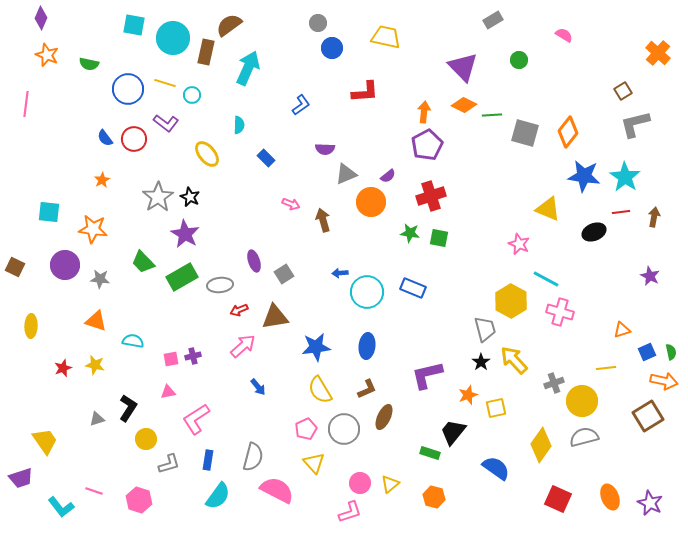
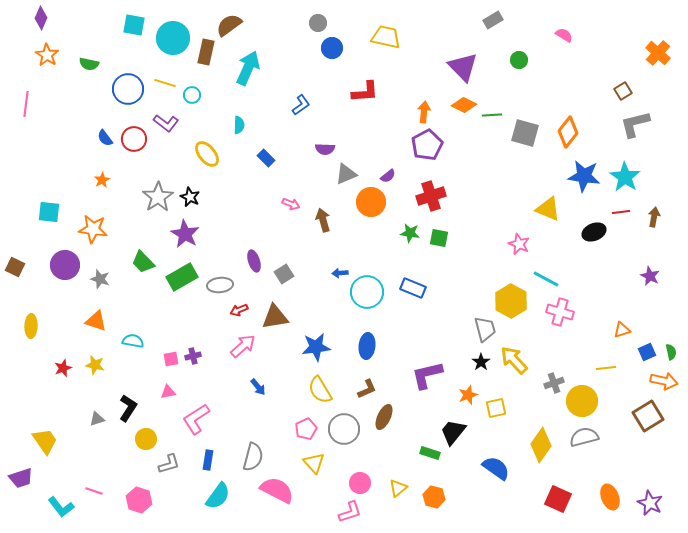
orange star at (47, 55): rotated 10 degrees clockwise
gray star at (100, 279): rotated 12 degrees clockwise
yellow triangle at (390, 484): moved 8 px right, 4 px down
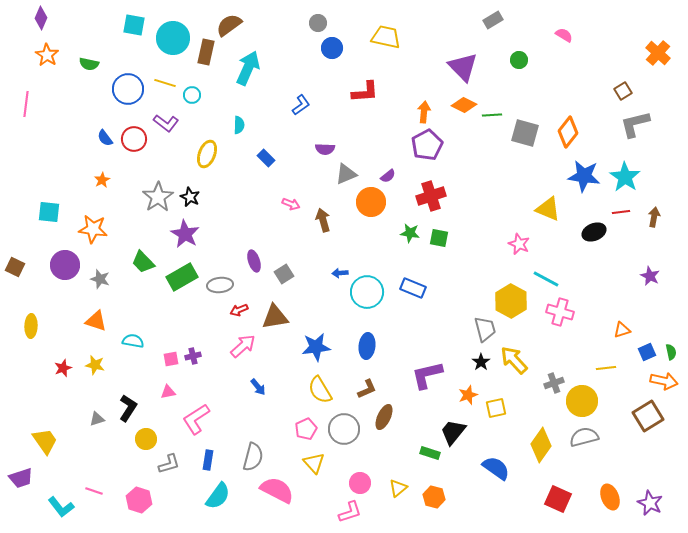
yellow ellipse at (207, 154): rotated 60 degrees clockwise
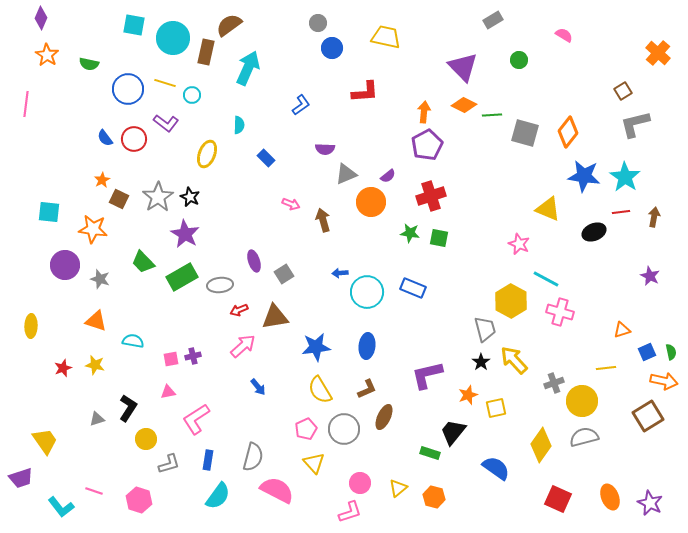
brown square at (15, 267): moved 104 px right, 68 px up
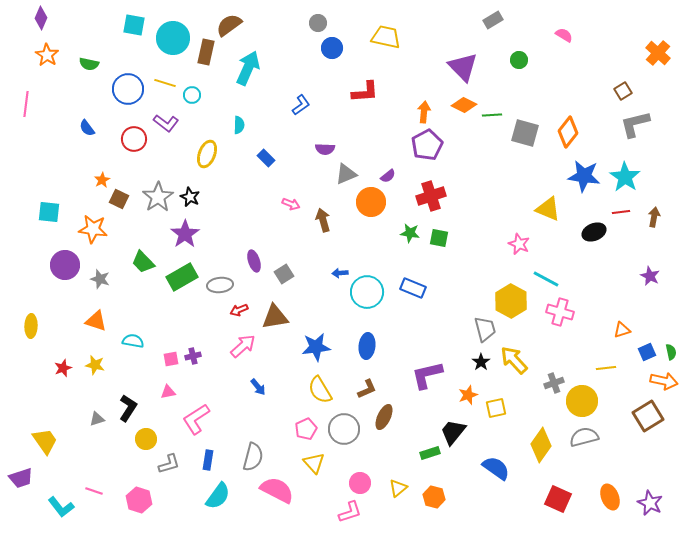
blue semicircle at (105, 138): moved 18 px left, 10 px up
purple star at (185, 234): rotated 8 degrees clockwise
green rectangle at (430, 453): rotated 36 degrees counterclockwise
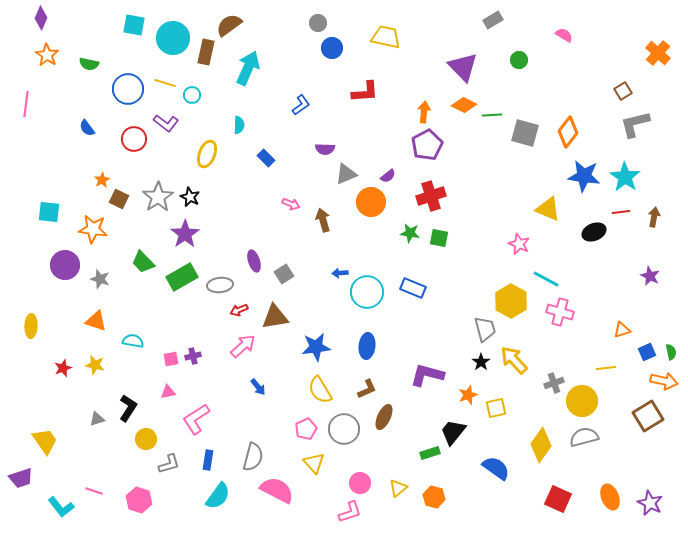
purple L-shape at (427, 375): rotated 28 degrees clockwise
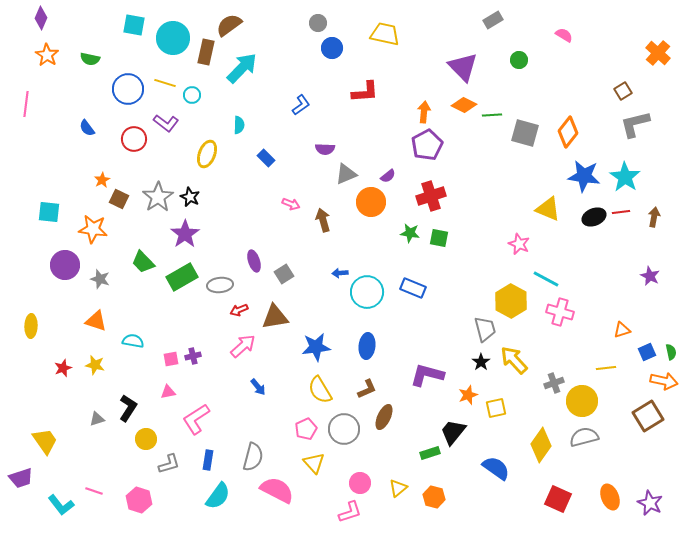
yellow trapezoid at (386, 37): moved 1 px left, 3 px up
green semicircle at (89, 64): moved 1 px right, 5 px up
cyan arrow at (248, 68): moved 6 px left; rotated 20 degrees clockwise
black ellipse at (594, 232): moved 15 px up
cyan L-shape at (61, 507): moved 2 px up
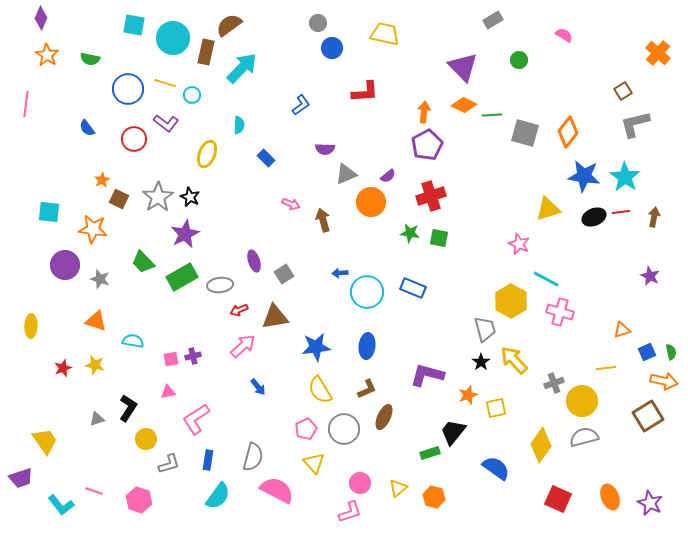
yellow triangle at (548, 209): rotated 40 degrees counterclockwise
purple star at (185, 234): rotated 8 degrees clockwise
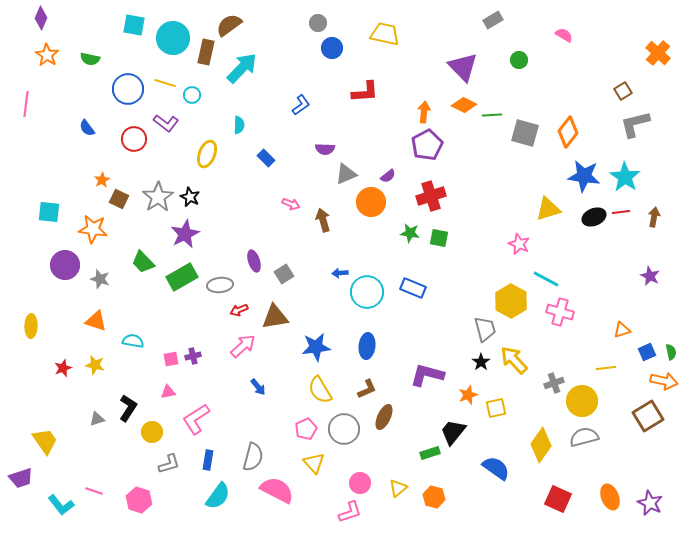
yellow circle at (146, 439): moved 6 px right, 7 px up
